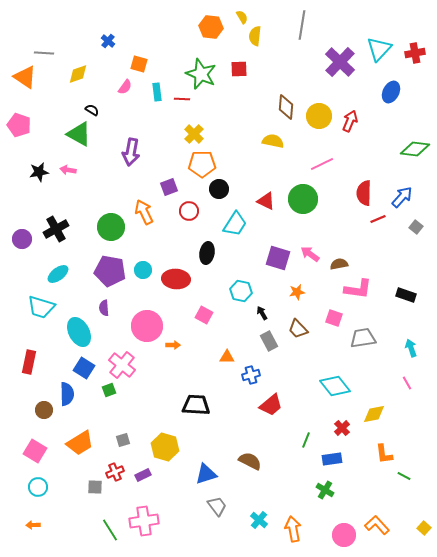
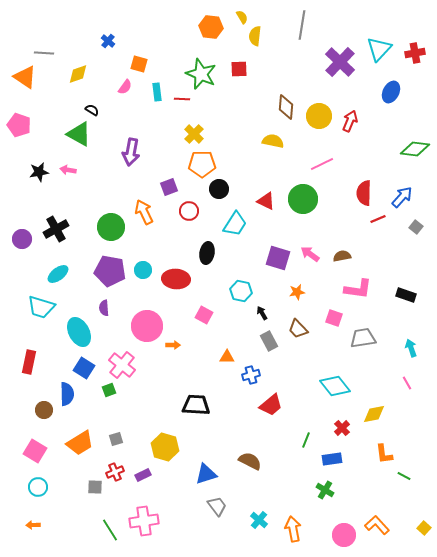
brown semicircle at (339, 264): moved 3 px right, 8 px up
gray square at (123, 440): moved 7 px left, 1 px up
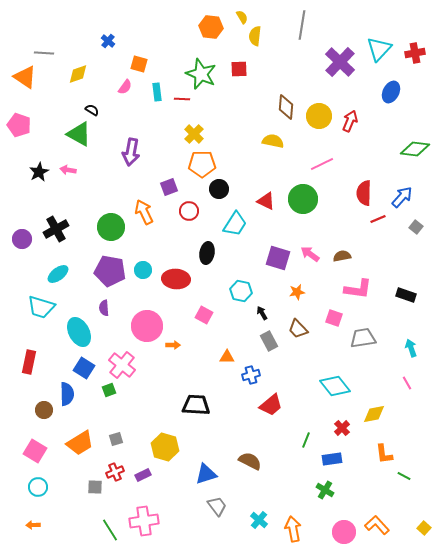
black star at (39, 172): rotated 18 degrees counterclockwise
pink circle at (344, 535): moved 3 px up
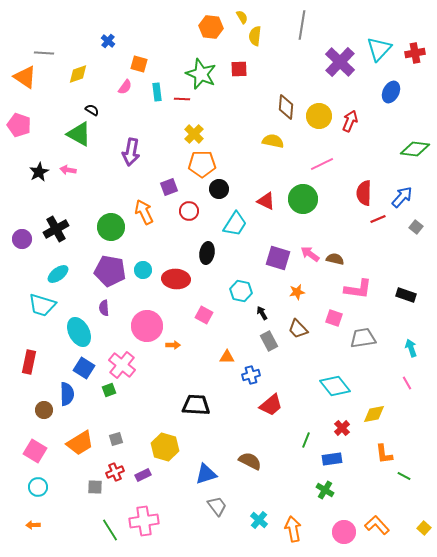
brown semicircle at (342, 256): moved 7 px left, 3 px down; rotated 24 degrees clockwise
cyan trapezoid at (41, 307): moved 1 px right, 2 px up
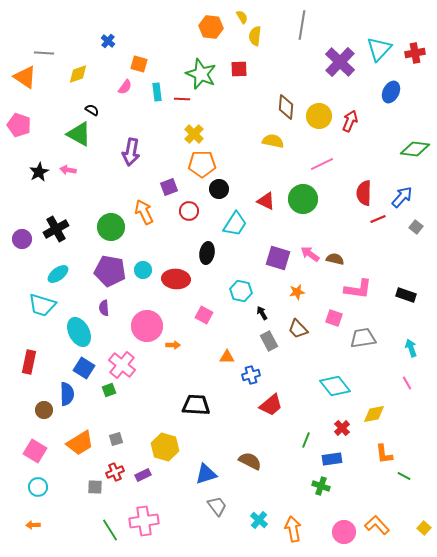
green cross at (325, 490): moved 4 px left, 4 px up; rotated 12 degrees counterclockwise
